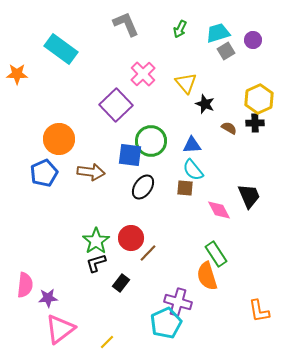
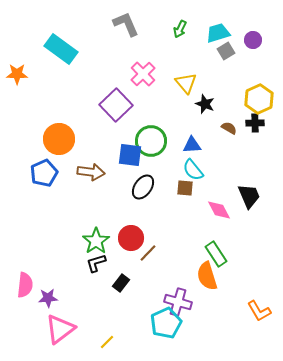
orange L-shape: rotated 20 degrees counterclockwise
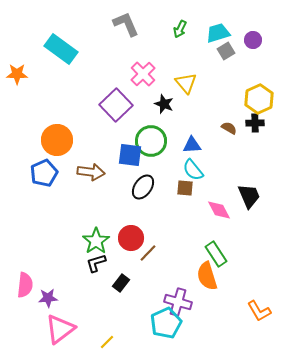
black star: moved 41 px left
orange circle: moved 2 px left, 1 px down
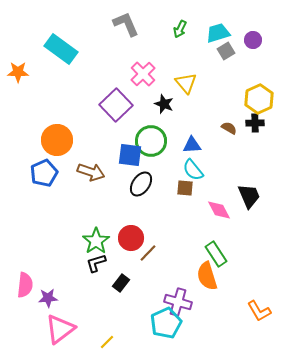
orange star: moved 1 px right, 2 px up
brown arrow: rotated 12 degrees clockwise
black ellipse: moved 2 px left, 3 px up
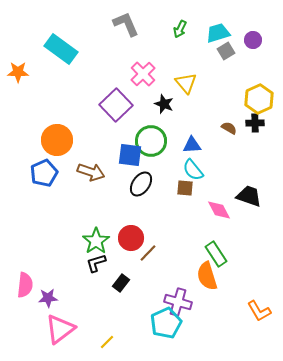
black trapezoid: rotated 48 degrees counterclockwise
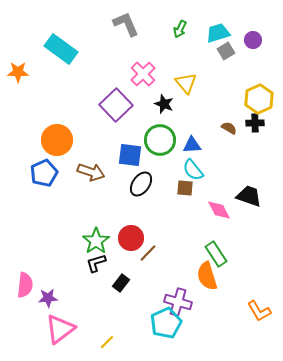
green circle: moved 9 px right, 1 px up
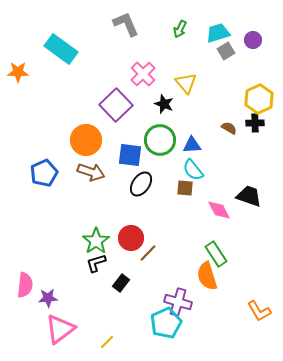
orange circle: moved 29 px right
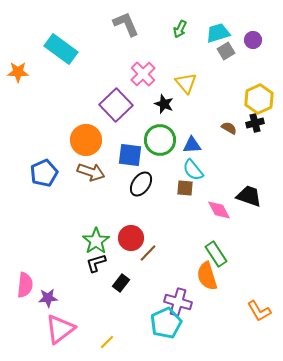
black cross: rotated 12 degrees counterclockwise
